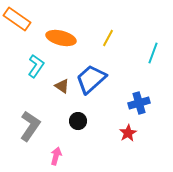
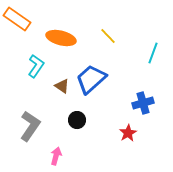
yellow line: moved 2 px up; rotated 72 degrees counterclockwise
blue cross: moved 4 px right
black circle: moved 1 px left, 1 px up
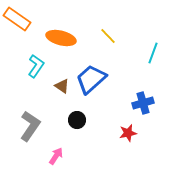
red star: rotated 18 degrees clockwise
pink arrow: rotated 18 degrees clockwise
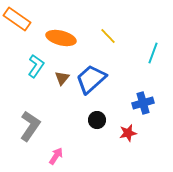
brown triangle: moved 8 px up; rotated 35 degrees clockwise
black circle: moved 20 px right
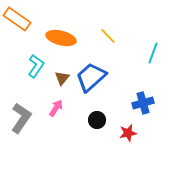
blue trapezoid: moved 2 px up
gray L-shape: moved 9 px left, 8 px up
pink arrow: moved 48 px up
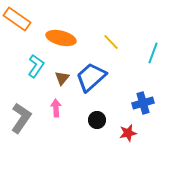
yellow line: moved 3 px right, 6 px down
pink arrow: rotated 36 degrees counterclockwise
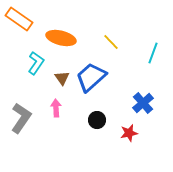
orange rectangle: moved 2 px right
cyan L-shape: moved 3 px up
brown triangle: rotated 14 degrees counterclockwise
blue cross: rotated 25 degrees counterclockwise
red star: moved 1 px right
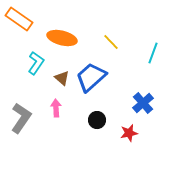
orange ellipse: moved 1 px right
brown triangle: rotated 14 degrees counterclockwise
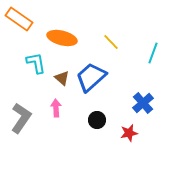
cyan L-shape: rotated 45 degrees counterclockwise
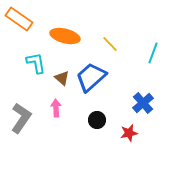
orange ellipse: moved 3 px right, 2 px up
yellow line: moved 1 px left, 2 px down
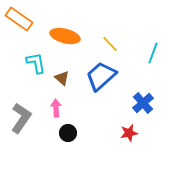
blue trapezoid: moved 10 px right, 1 px up
black circle: moved 29 px left, 13 px down
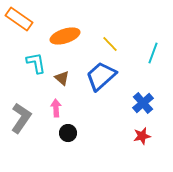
orange ellipse: rotated 32 degrees counterclockwise
red star: moved 13 px right, 3 px down
